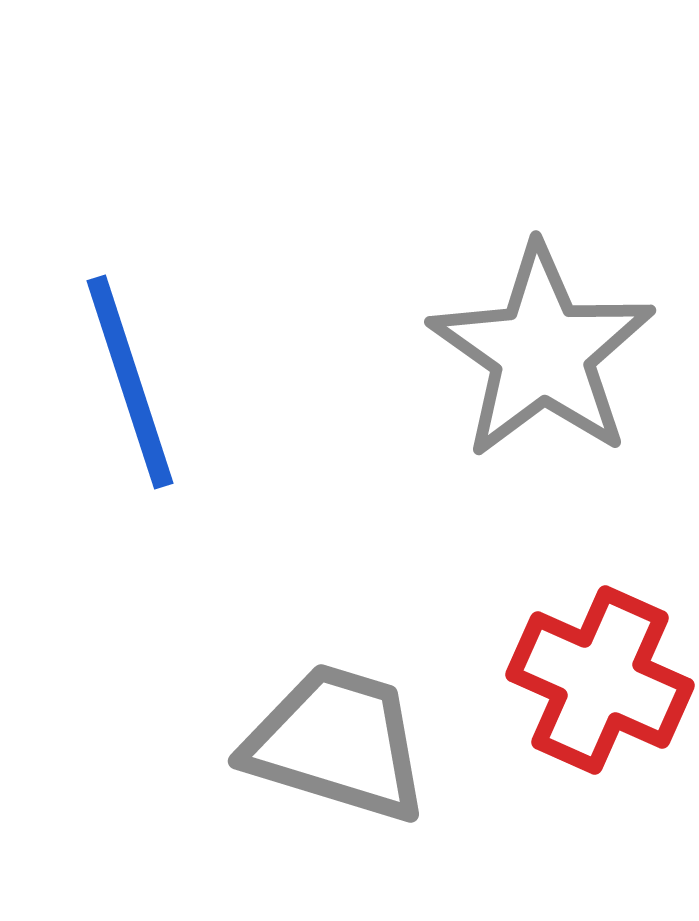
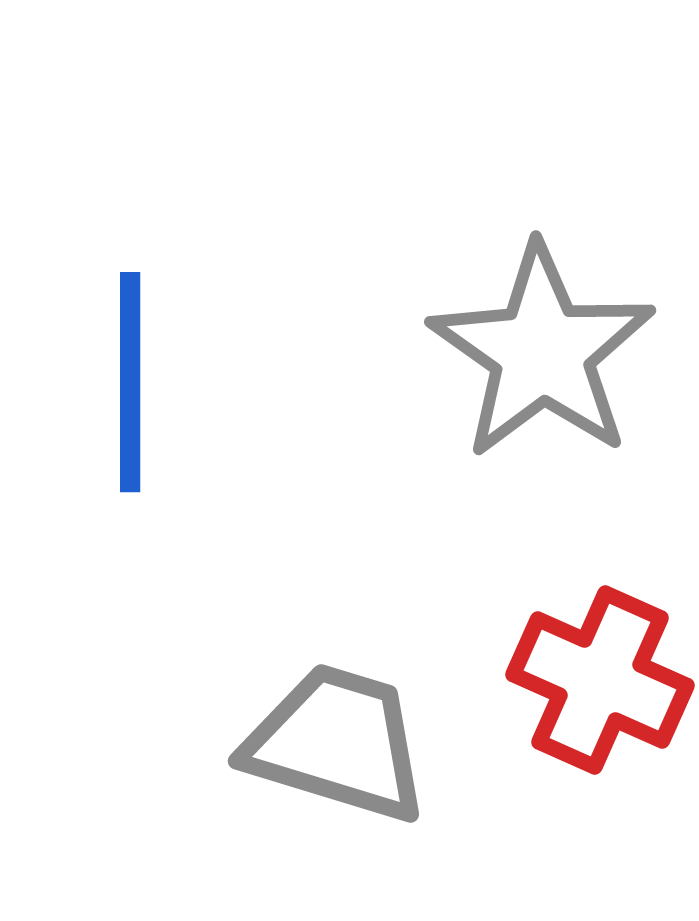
blue line: rotated 18 degrees clockwise
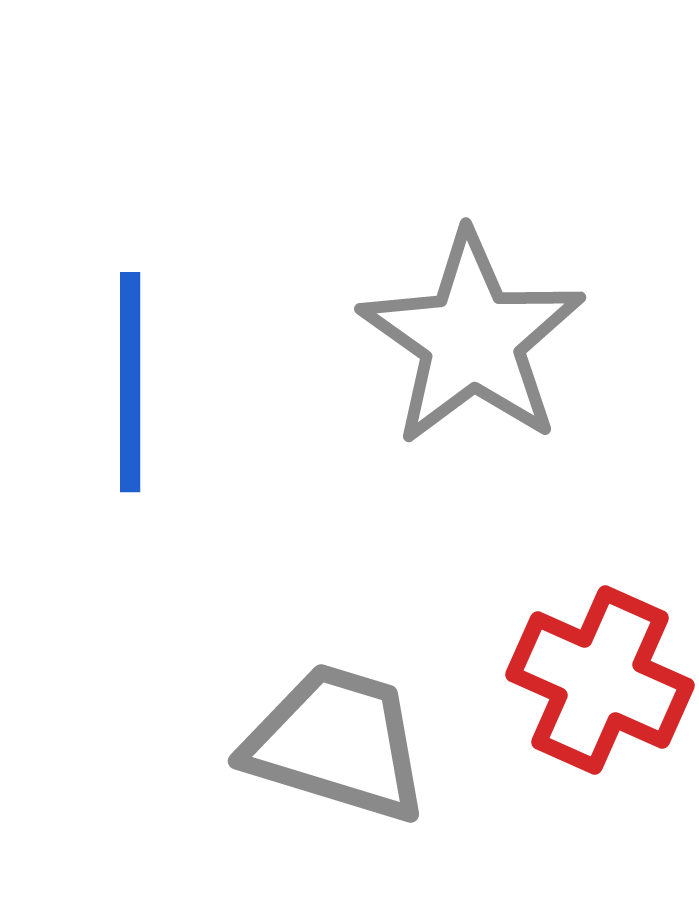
gray star: moved 70 px left, 13 px up
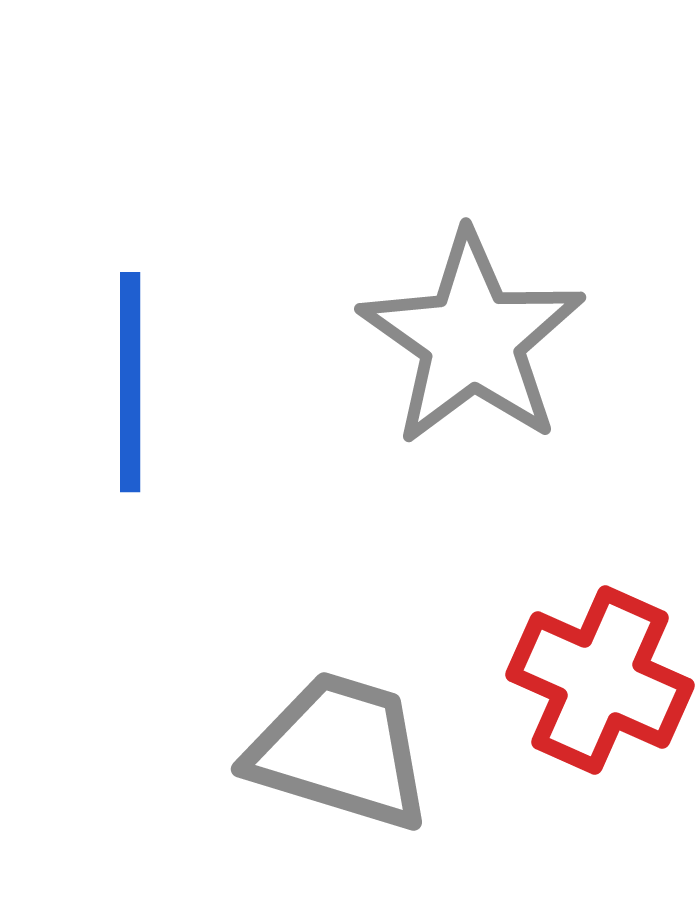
gray trapezoid: moved 3 px right, 8 px down
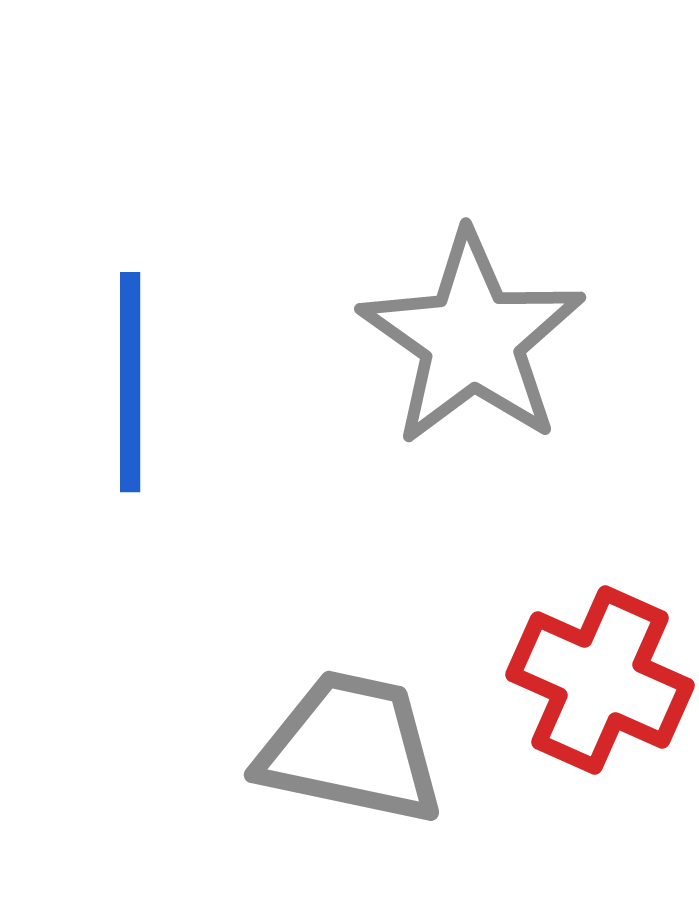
gray trapezoid: moved 11 px right, 3 px up; rotated 5 degrees counterclockwise
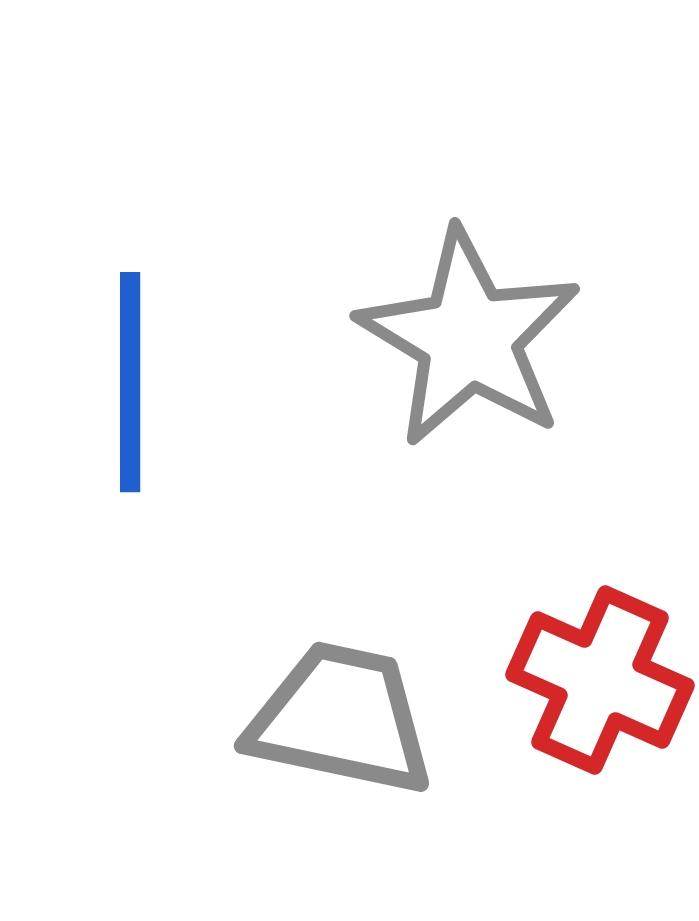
gray star: moved 3 px left, 1 px up; rotated 4 degrees counterclockwise
gray trapezoid: moved 10 px left, 29 px up
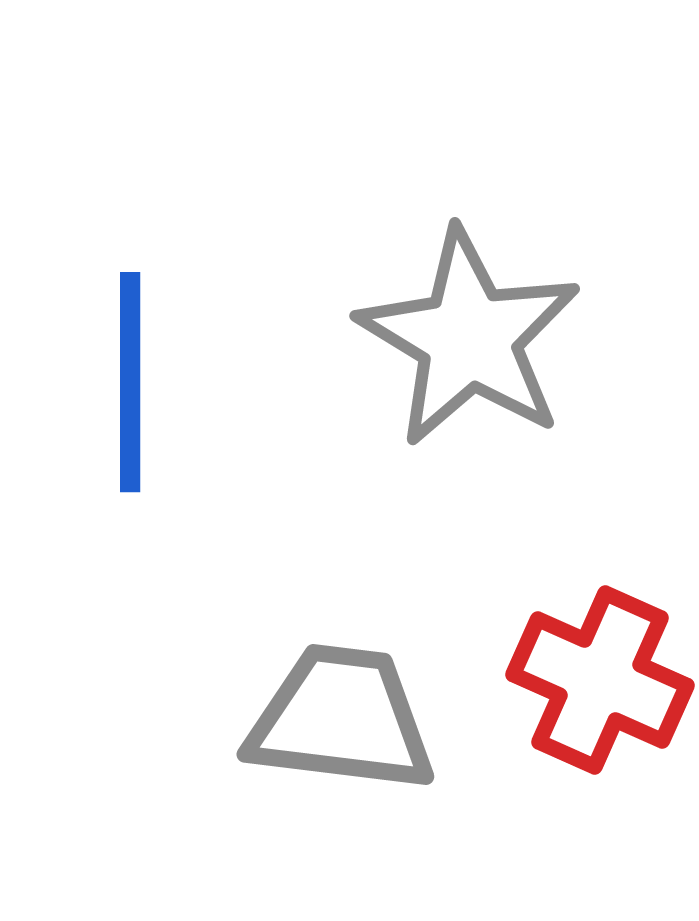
gray trapezoid: rotated 5 degrees counterclockwise
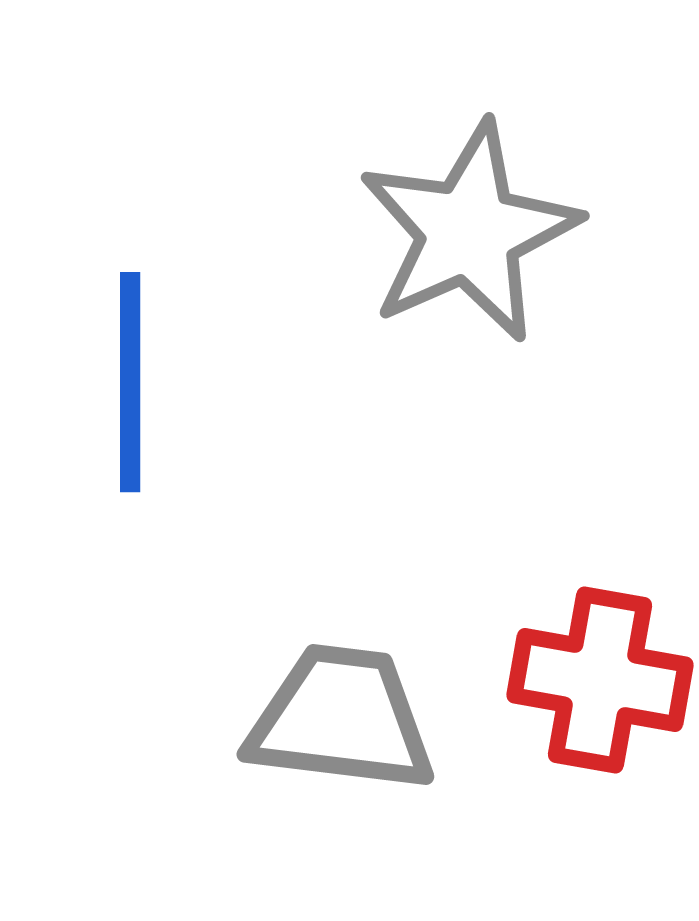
gray star: moved 106 px up; rotated 17 degrees clockwise
red cross: rotated 14 degrees counterclockwise
